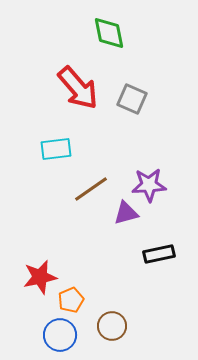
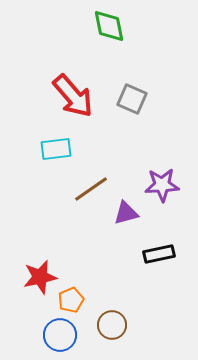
green diamond: moved 7 px up
red arrow: moved 5 px left, 8 px down
purple star: moved 13 px right
brown circle: moved 1 px up
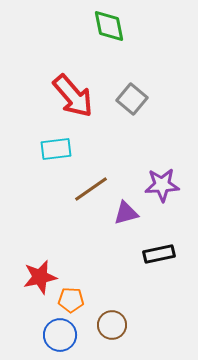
gray square: rotated 16 degrees clockwise
orange pentagon: rotated 25 degrees clockwise
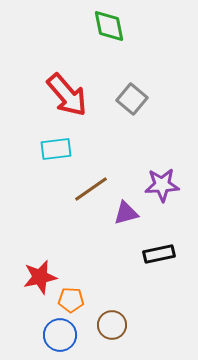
red arrow: moved 6 px left, 1 px up
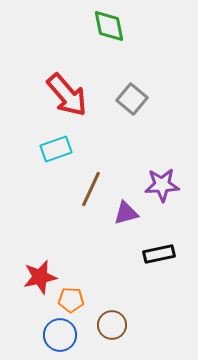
cyan rectangle: rotated 12 degrees counterclockwise
brown line: rotated 30 degrees counterclockwise
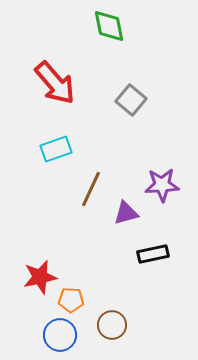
red arrow: moved 12 px left, 12 px up
gray square: moved 1 px left, 1 px down
black rectangle: moved 6 px left
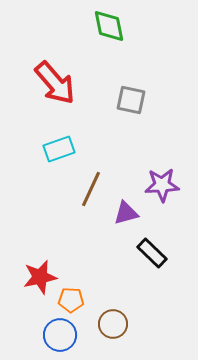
gray square: rotated 28 degrees counterclockwise
cyan rectangle: moved 3 px right
black rectangle: moved 1 px left, 1 px up; rotated 56 degrees clockwise
brown circle: moved 1 px right, 1 px up
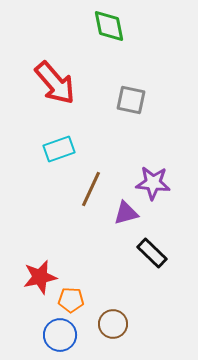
purple star: moved 9 px left, 2 px up; rotated 8 degrees clockwise
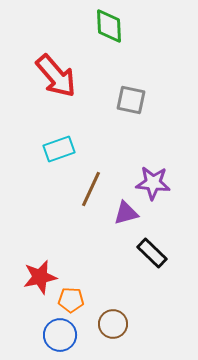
green diamond: rotated 9 degrees clockwise
red arrow: moved 1 px right, 7 px up
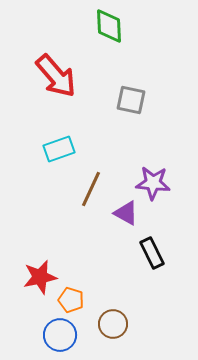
purple triangle: rotated 44 degrees clockwise
black rectangle: rotated 20 degrees clockwise
orange pentagon: rotated 15 degrees clockwise
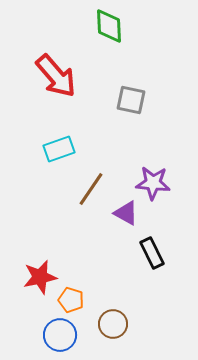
brown line: rotated 9 degrees clockwise
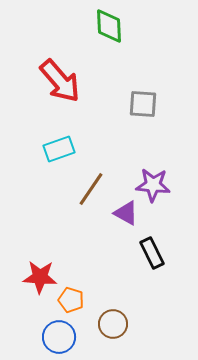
red arrow: moved 4 px right, 5 px down
gray square: moved 12 px right, 4 px down; rotated 8 degrees counterclockwise
purple star: moved 2 px down
red star: rotated 16 degrees clockwise
blue circle: moved 1 px left, 2 px down
